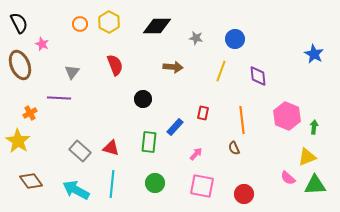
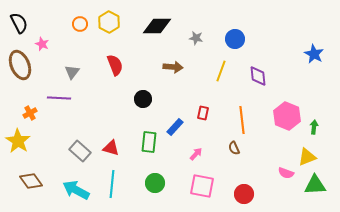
pink semicircle: moved 2 px left, 5 px up; rotated 21 degrees counterclockwise
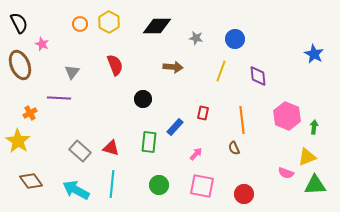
green circle: moved 4 px right, 2 px down
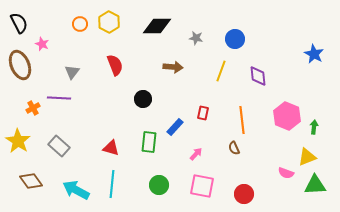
orange cross: moved 3 px right, 5 px up
gray rectangle: moved 21 px left, 5 px up
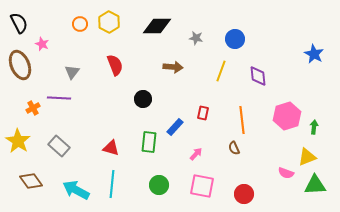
pink hexagon: rotated 20 degrees clockwise
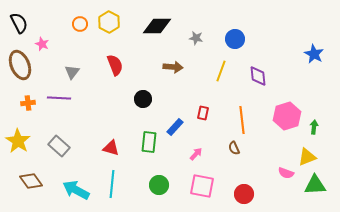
orange cross: moved 5 px left, 5 px up; rotated 24 degrees clockwise
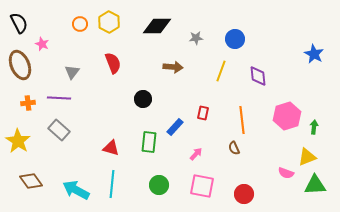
gray star: rotated 16 degrees counterclockwise
red semicircle: moved 2 px left, 2 px up
gray rectangle: moved 16 px up
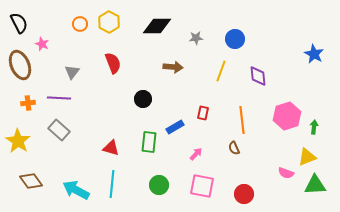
blue rectangle: rotated 18 degrees clockwise
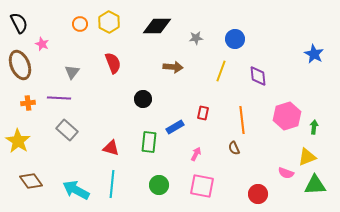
gray rectangle: moved 8 px right
pink arrow: rotated 16 degrees counterclockwise
red circle: moved 14 px right
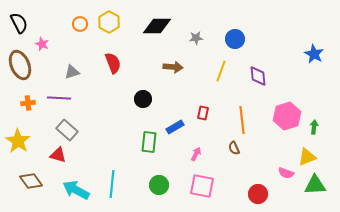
gray triangle: rotated 35 degrees clockwise
red triangle: moved 53 px left, 7 px down
